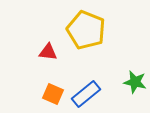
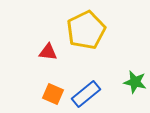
yellow pentagon: rotated 24 degrees clockwise
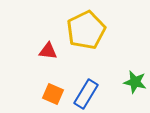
red triangle: moved 1 px up
blue rectangle: rotated 20 degrees counterclockwise
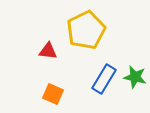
green star: moved 5 px up
blue rectangle: moved 18 px right, 15 px up
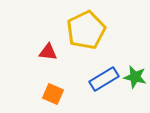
red triangle: moved 1 px down
blue rectangle: rotated 28 degrees clockwise
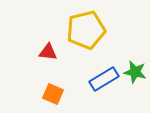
yellow pentagon: rotated 12 degrees clockwise
green star: moved 5 px up
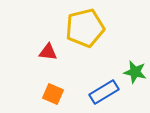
yellow pentagon: moved 1 px left, 2 px up
blue rectangle: moved 13 px down
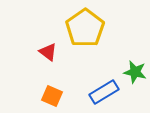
yellow pentagon: rotated 21 degrees counterclockwise
red triangle: rotated 30 degrees clockwise
orange square: moved 1 px left, 2 px down
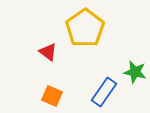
blue rectangle: rotated 24 degrees counterclockwise
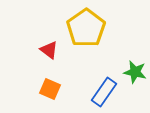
yellow pentagon: moved 1 px right
red triangle: moved 1 px right, 2 px up
orange square: moved 2 px left, 7 px up
